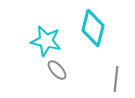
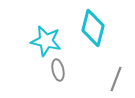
gray ellipse: moved 1 px right; rotated 30 degrees clockwise
gray line: rotated 15 degrees clockwise
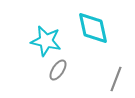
cyan diamond: rotated 27 degrees counterclockwise
gray ellipse: rotated 45 degrees clockwise
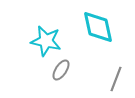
cyan diamond: moved 5 px right, 1 px up
gray ellipse: moved 3 px right
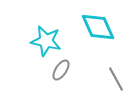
cyan diamond: rotated 12 degrees counterclockwise
gray line: rotated 50 degrees counterclockwise
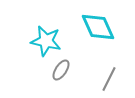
gray line: moved 7 px left; rotated 55 degrees clockwise
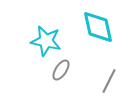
cyan diamond: rotated 12 degrees clockwise
gray line: moved 2 px down
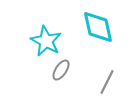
cyan star: rotated 16 degrees clockwise
gray line: moved 2 px left, 1 px down
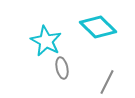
cyan diamond: rotated 33 degrees counterclockwise
gray ellipse: moved 1 px right, 2 px up; rotated 45 degrees counterclockwise
